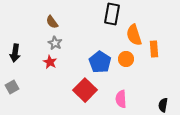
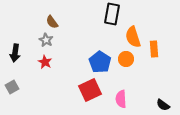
orange semicircle: moved 1 px left, 2 px down
gray star: moved 9 px left, 3 px up
red star: moved 5 px left
red square: moved 5 px right; rotated 20 degrees clockwise
black semicircle: rotated 64 degrees counterclockwise
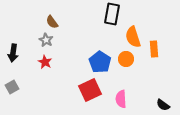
black arrow: moved 2 px left
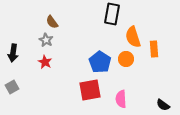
red square: rotated 15 degrees clockwise
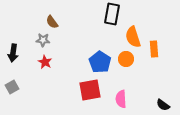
gray star: moved 3 px left; rotated 24 degrees counterclockwise
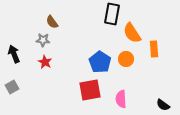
orange semicircle: moved 1 px left, 4 px up; rotated 15 degrees counterclockwise
black arrow: moved 1 px right, 1 px down; rotated 150 degrees clockwise
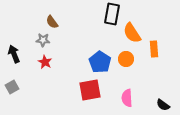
pink semicircle: moved 6 px right, 1 px up
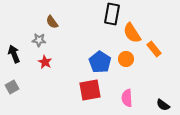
gray star: moved 4 px left
orange rectangle: rotated 35 degrees counterclockwise
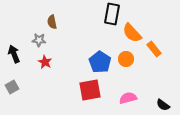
brown semicircle: rotated 24 degrees clockwise
orange semicircle: rotated 10 degrees counterclockwise
pink semicircle: moved 1 px right; rotated 78 degrees clockwise
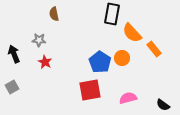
brown semicircle: moved 2 px right, 8 px up
orange circle: moved 4 px left, 1 px up
